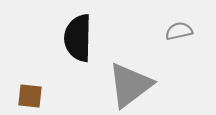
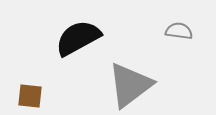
gray semicircle: rotated 20 degrees clockwise
black semicircle: rotated 60 degrees clockwise
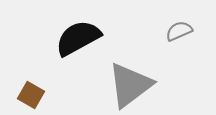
gray semicircle: rotated 32 degrees counterclockwise
brown square: moved 1 px right, 1 px up; rotated 24 degrees clockwise
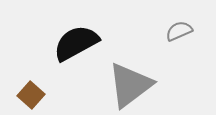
black semicircle: moved 2 px left, 5 px down
brown square: rotated 12 degrees clockwise
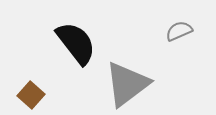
black semicircle: rotated 81 degrees clockwise
gray triangle: moved 3 px left, 1 px up
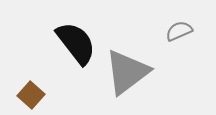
gray triangle: moved 12 px up
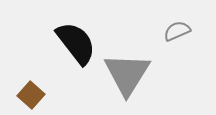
gray semicircle: moved 2 px left
gray triangle: moved 2 px down; rotated 21 degrees counterclockwise
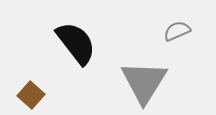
gray triangle: moved 17 px right, 8 px down
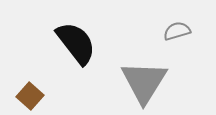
gray semicircle: rotated 8 degrees clockwise
brown square: moved 1 px left, 1 px down
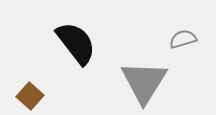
gray semicircle: moved 6 px right, 8 px down
